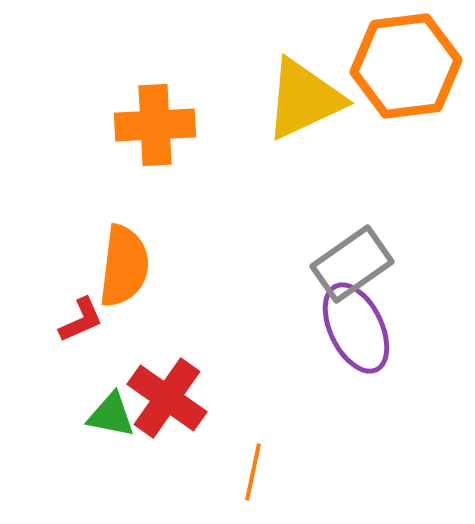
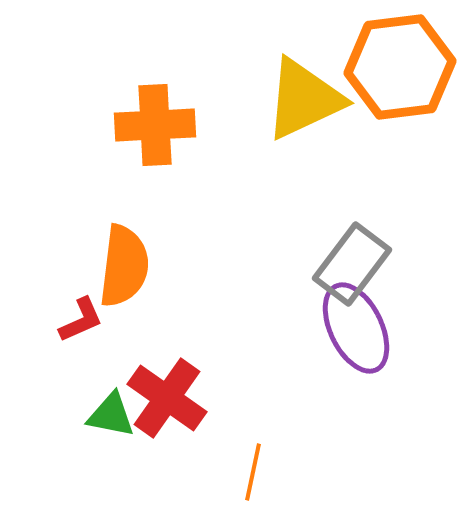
orange hexagon: moved 6 px left, 1 px down
gray rectangle: rotated 18 degrees counterclockwise
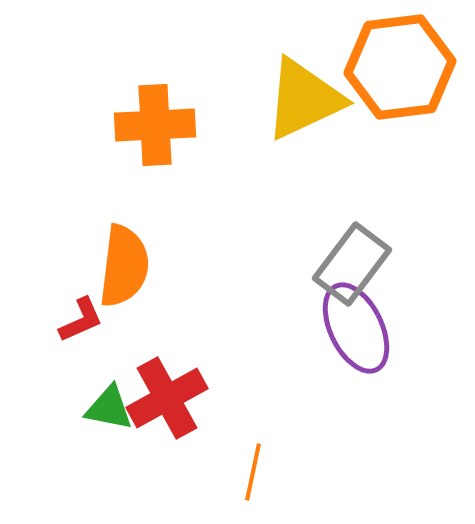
red cross: rotated 26 degrees clockwise
green triangle: moved 2 px left, 7 px up
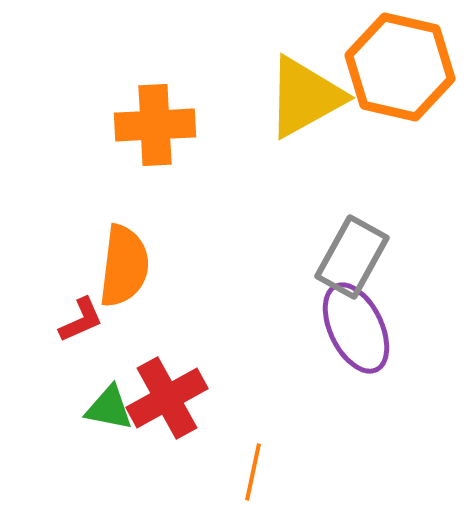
orange hexagon: rotated 20 degrees clockwise
yellow triangle: moved 1 px right, 2 px up; rotated 4 degrees counterclockwise
gray rectangle: moved 7 px up; rotated 8 degrees counterclockwise
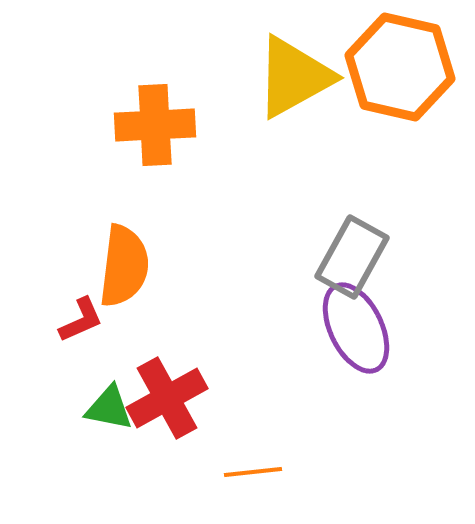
yellow triangle: moved 11 px left, 20 px up
orange line: rotated 72 degrees clockwise
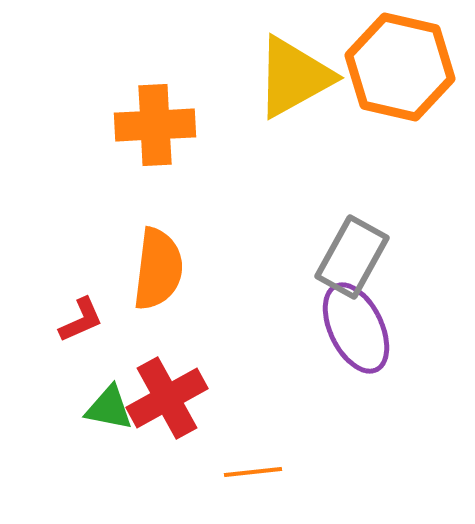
orange semicircle: moved 34 px right, 3 px down
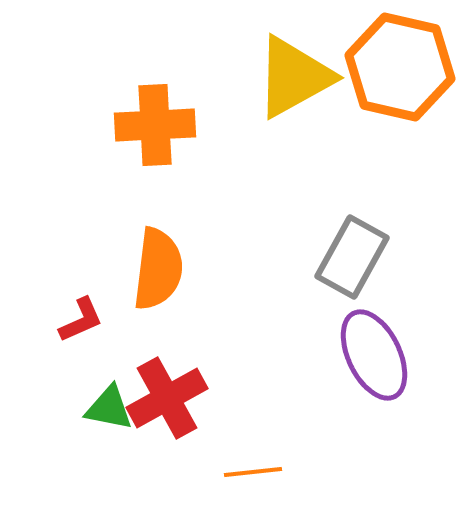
purple ellipse: moved 18 px right, 27 px down
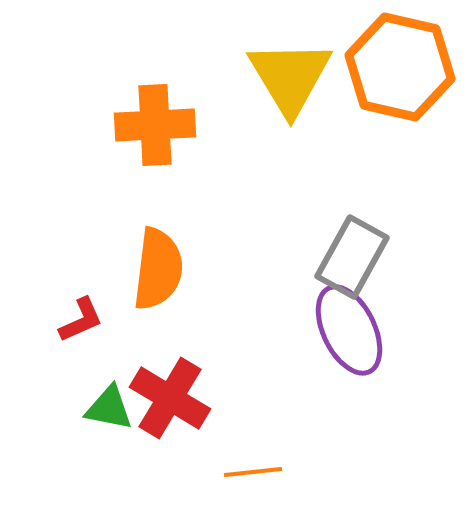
yellow triangle: moved 4 px left; rotated 32 degrees counterclockwise
purple ellipse: moved 25 px left, 25 px up
red cross: moved 3 px right; rotated 30 degrees counterclockwise
